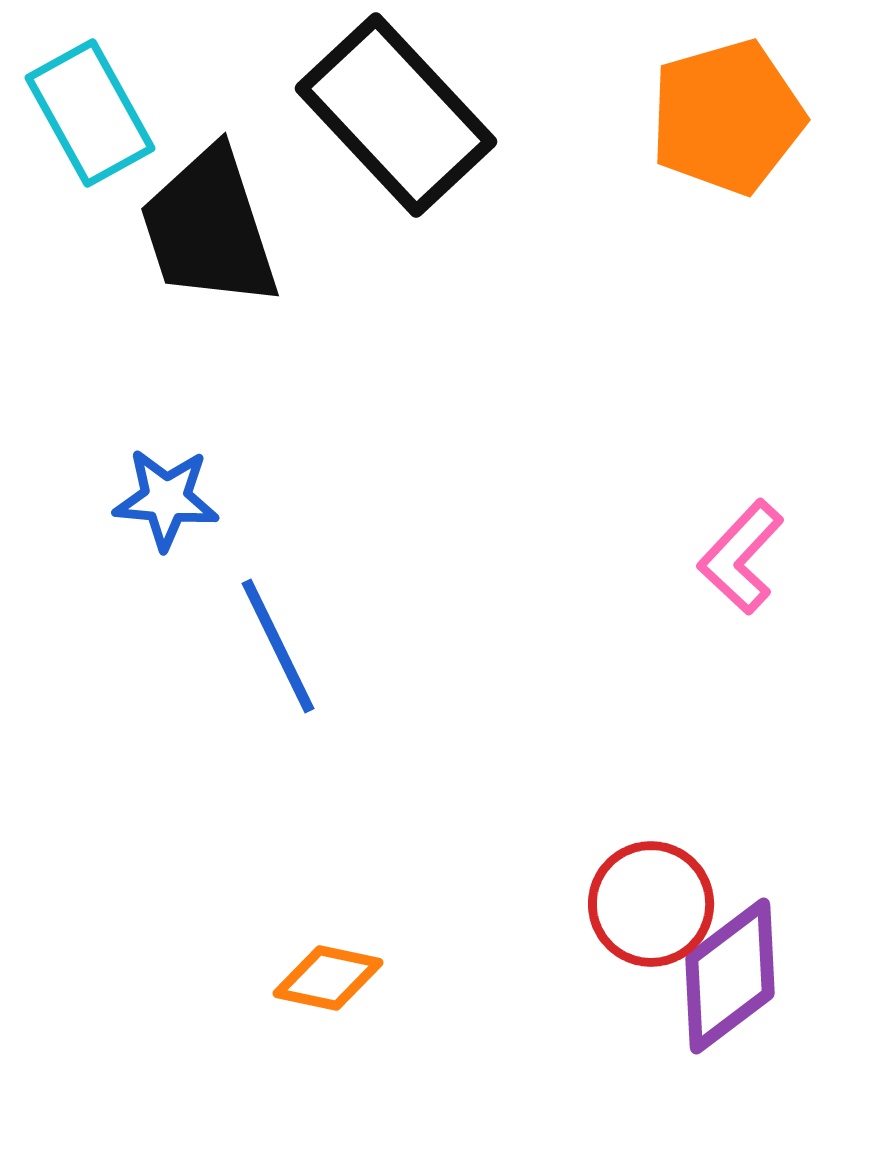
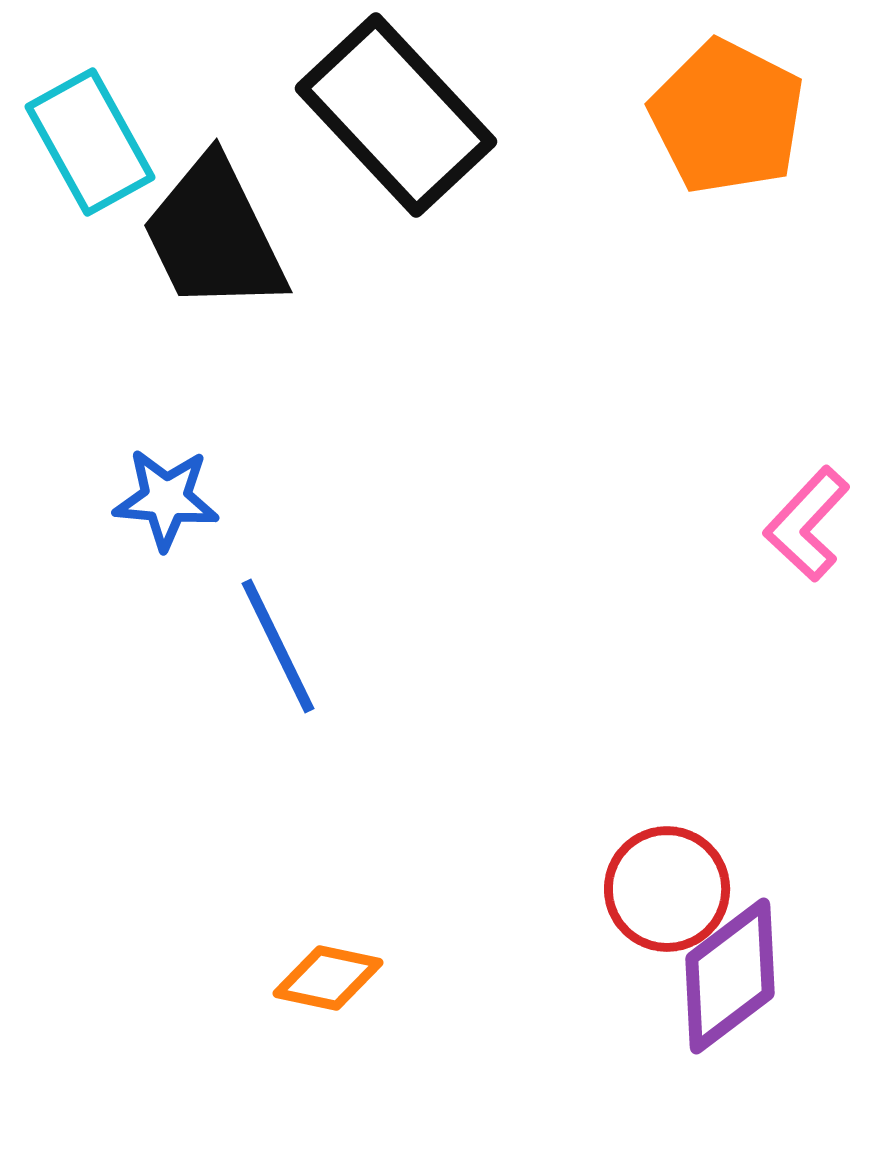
cyan rectangle: moved 29 px down
orange pentagon: rotated 29 degrees counterclockwise
black trapezoid: moved 5 px right, 7 px down; rotated 8 degrees counterclockwise
pink L-shape: moved 66 px right, 33 px up
red circle: moved 16 px right, 15 px up
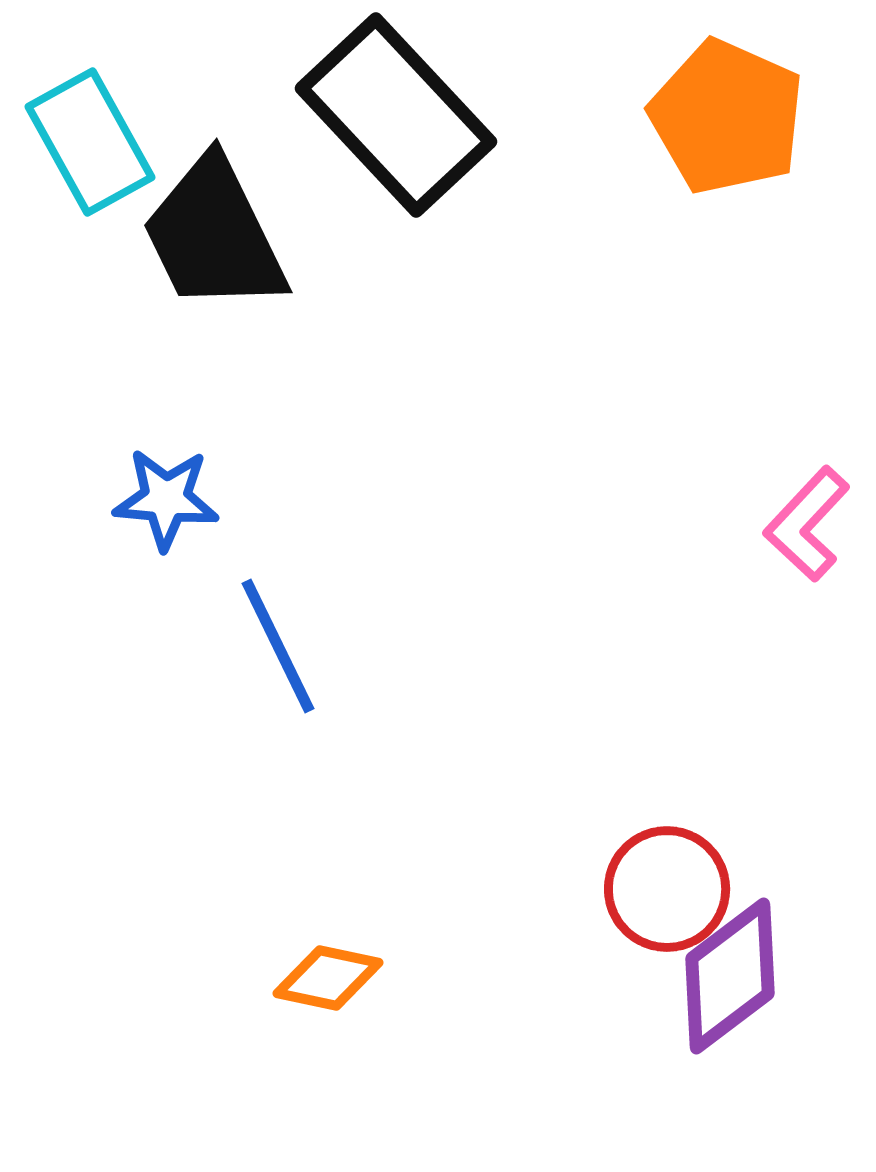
orange pentagon: rotated 3 degrees counterclockwise
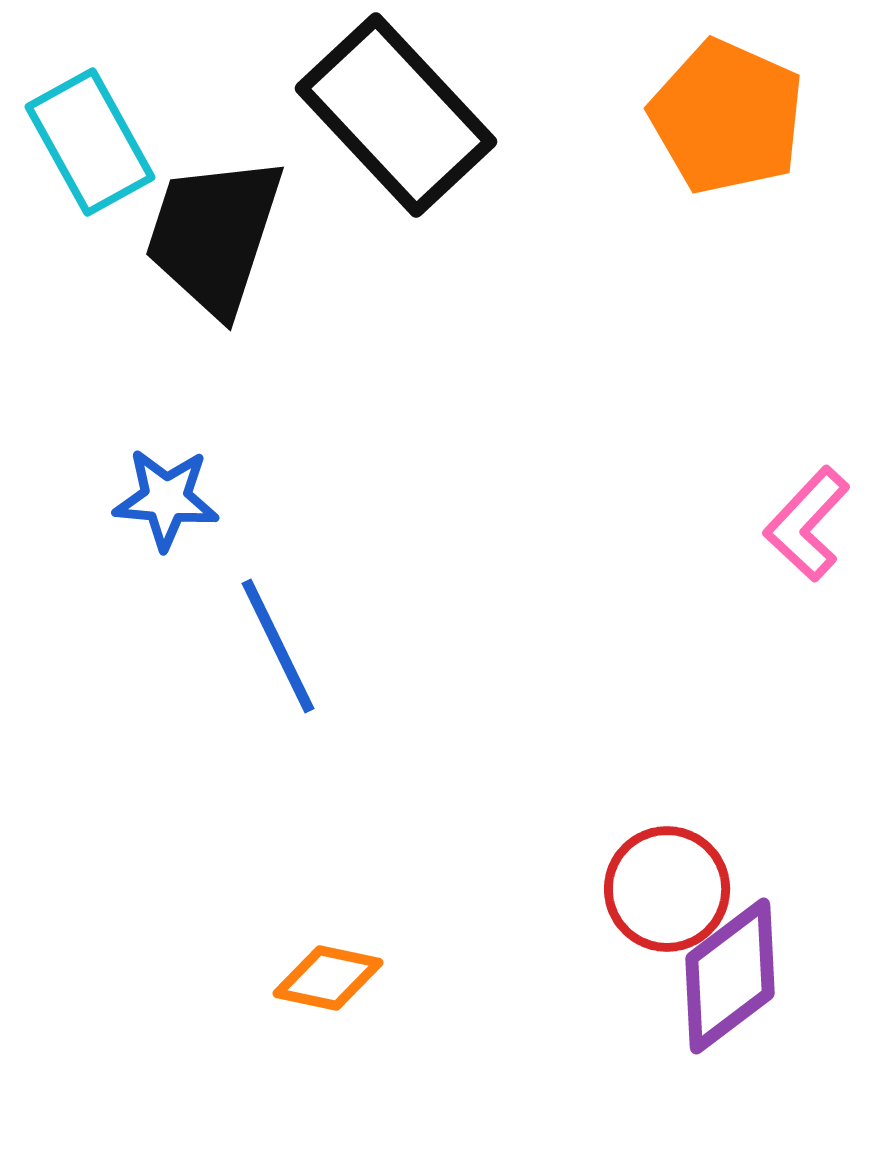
black trapezoid: rotated 44 degrees clockwise
